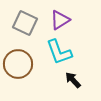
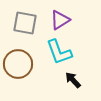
gray square: rotated 15 degrees counterclockwise
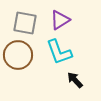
brown circle: moved 9 px up
black arrow: moved 2 px right
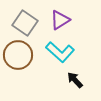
gray square: rotated 25 degrees clockwise
cyan L-shape: moved 1 px right; rotated 28 degrees counterclockwise
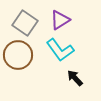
cyan L-shape: moved 2 px up; rotated 12 degrees clockwise
black arrow: moved 2 px up
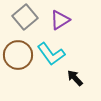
gray square: moved 6 px up; rotated 15 degrees clockwise
cyan L-shape: moved 9 px left, 4 px down
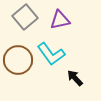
purple triangle: rotated 20 degrees clockwise
brown circle: moved 5 px down
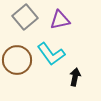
brown circle: moved 1 px left
black arrow: moved 1 px up; rotated 54 degrees clockwise
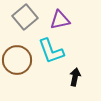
cyan L-shape: moved 3 px up; rotated 16 degrees clockwise
